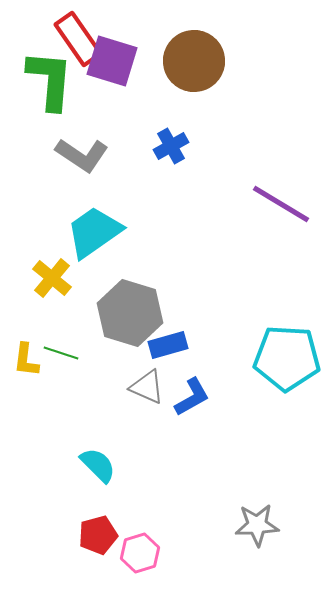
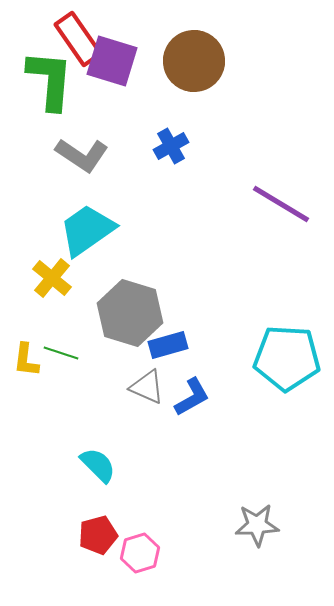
cyan trapezoid: moved 7 px left, 2 px up
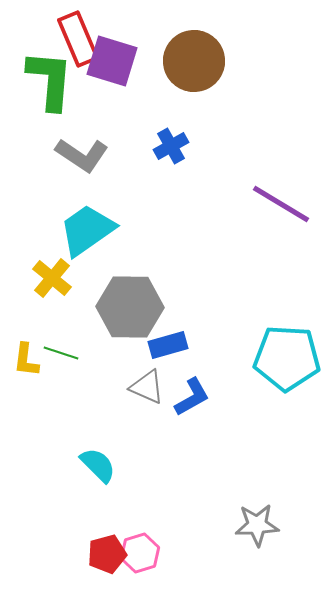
red rectangle: rotated 12 degrees clockwise
gray hexagon: moved 6 px up; rotated 16 degrees counterclockwise
red pentagon: moved 9 px right, 19 px down
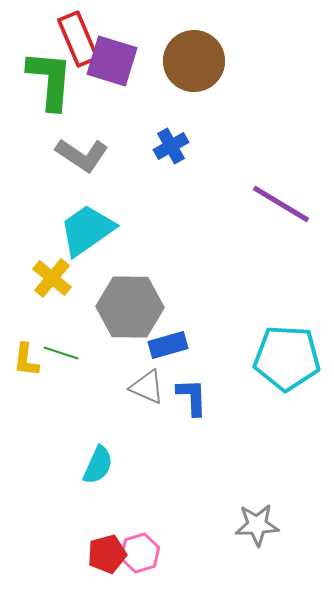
blue L-shape: rotated 63 degrees counterclockwise
cyan semicircle: rotated 69 degrees clockwise
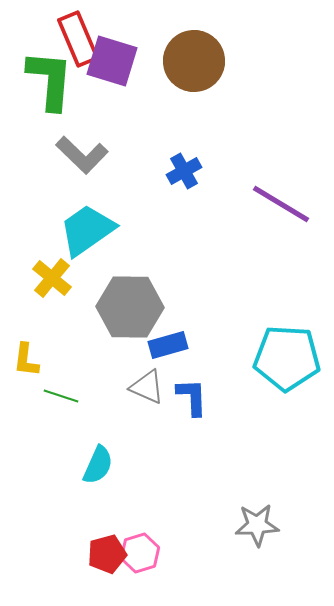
blue cross: moved 13 px right, 25 px down
gray L-shape: rotated 10 degrees clockwise
green line: moved 43 px down
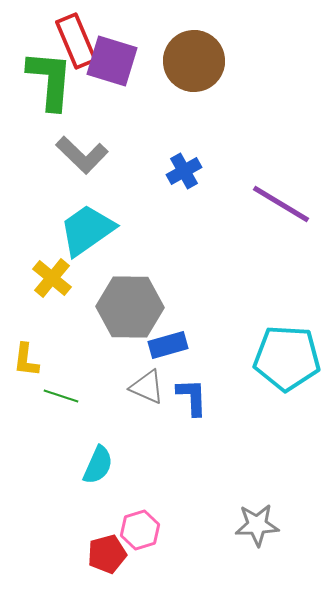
red rectangle: moved 2 px left, 2 px down
pink hexagon: moved 23 px up
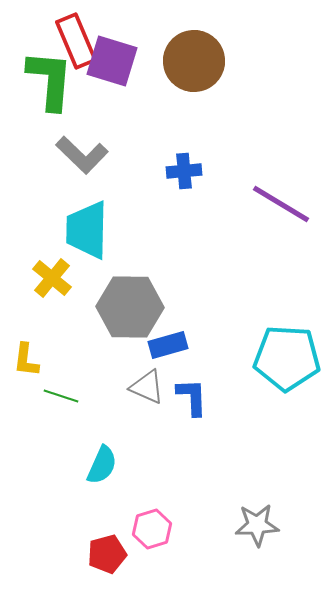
blue cross: rotated 24 degrees clockwise
cyan trapezoid: rotated 54 degrees counterclockwise
cyan semicircle: moved 4 px right
pink hexagon: moved 12 px right, 1 px up
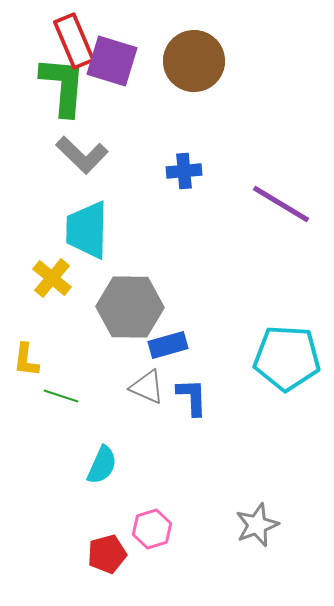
red rectangle: moved 2 px left
green L-shape: moved 13 px right, 6 px down
gray star: rotated 18 degrees counterclockwise
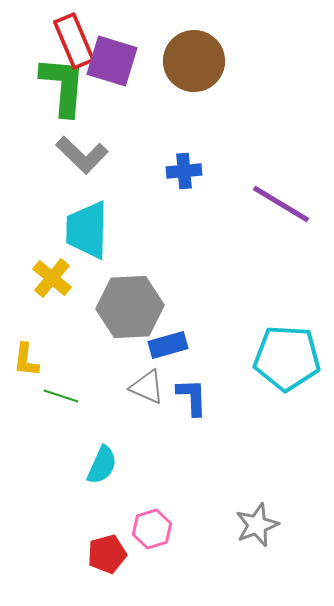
gray hexagon: rotated 4 degrees counterclockwise
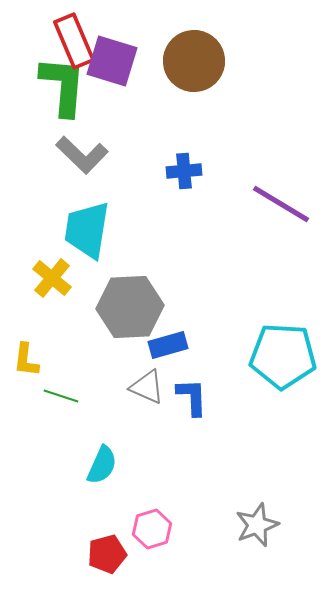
cyan trapezoid: rotated 8 degrees clockwise
cyan pentagon: moved 4 px left, 2 px up
